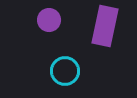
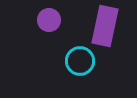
cyan circle: moved 15 px right, 10 px up
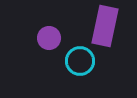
purple circle: moved 18 px down
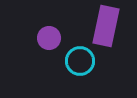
purple rectangle: moved 1 px right
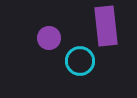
purple rectangle: rotated 18 degrees counterclockwise
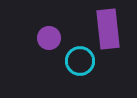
purple rectangle: moved 2 px right, 3 px down
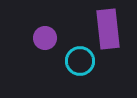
purple circle: moved 4 px left
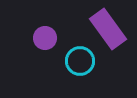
purple rectangle: rotated 30 degrees counterclockwise
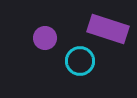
purple rectangle: rotated 36 degrees counterclockwise
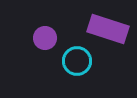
cyan circle: moved 3 px left
